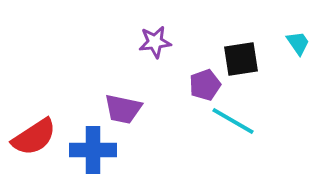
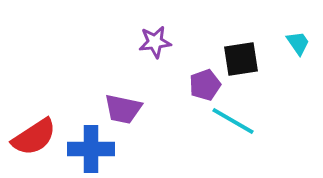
blue cross: moved 2 px left, 1 px up
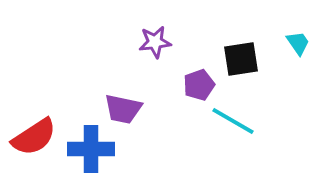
purple pentagon: moved 6 px left
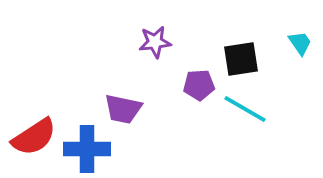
cyan trapezoid: moved 2 px right
purple pentagon: rotated 16 degrees clockwise
cyan line: moved 12 px right, 12 px up
blue cross: moved 4 px left
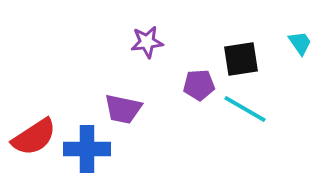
purple star: moved 8 px left
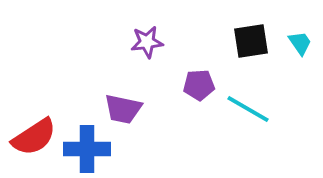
black square: moved 10 px right, 18 px up
cyan line: moved 3 px right
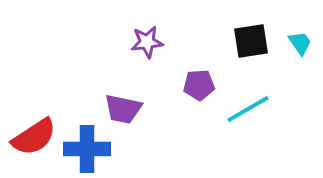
cyan line: rotated 60 degrees counterclockwise
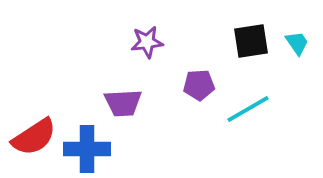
cyan trapezoid: moved 3 px left
purple trapezoid: moved 6 px up; rotated 15 degrees counterclockwise
